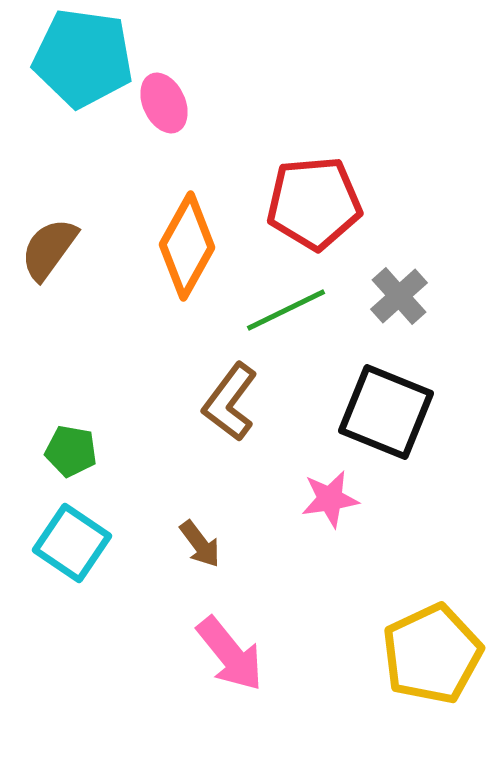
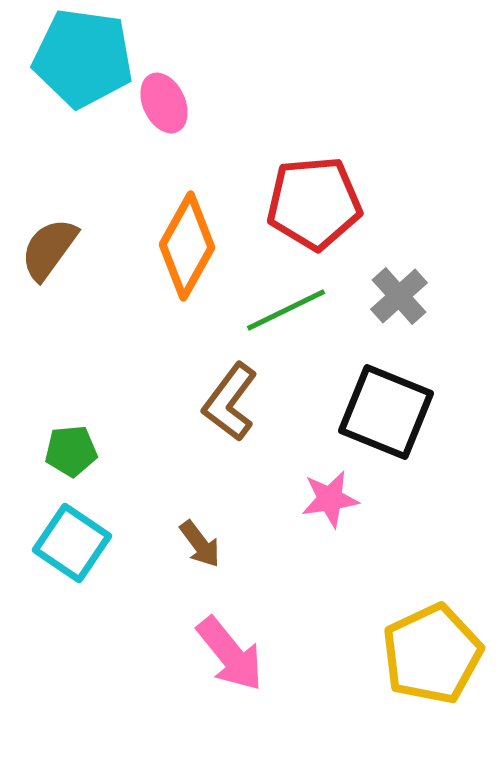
green pentagon: rotated 15 degrees counterclockwise
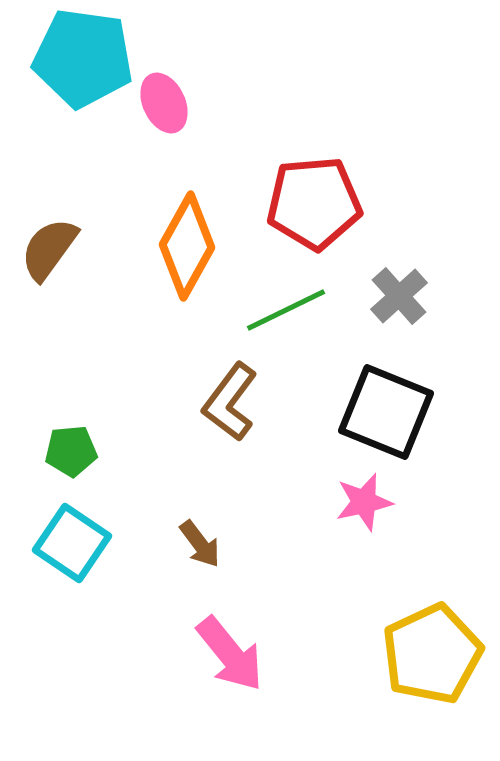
pink star: moved 34 px right, 3 px down; rotated 4 degrees counterclockwise
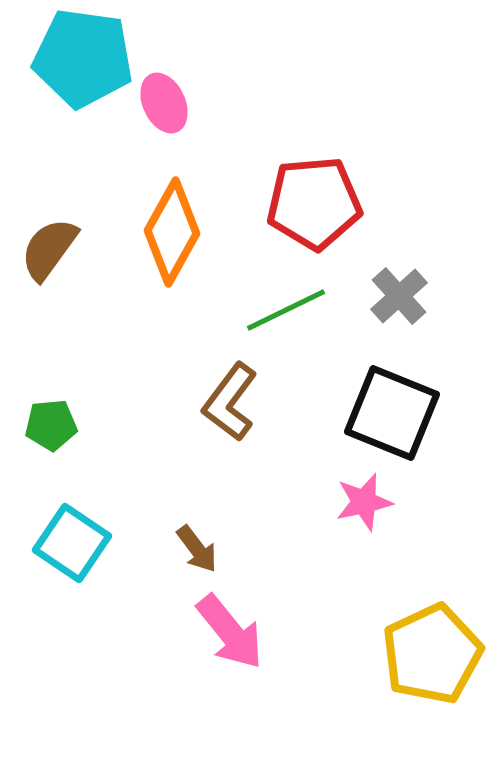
orange diamond: moved 15 px left, 14 px up
black square: moved 6 px right, 1 px down
green pentagon: moved 20 px left, 26 px up
brown arrow: moved 3 px left, 5 px down
pink arrow: moved 22 px up
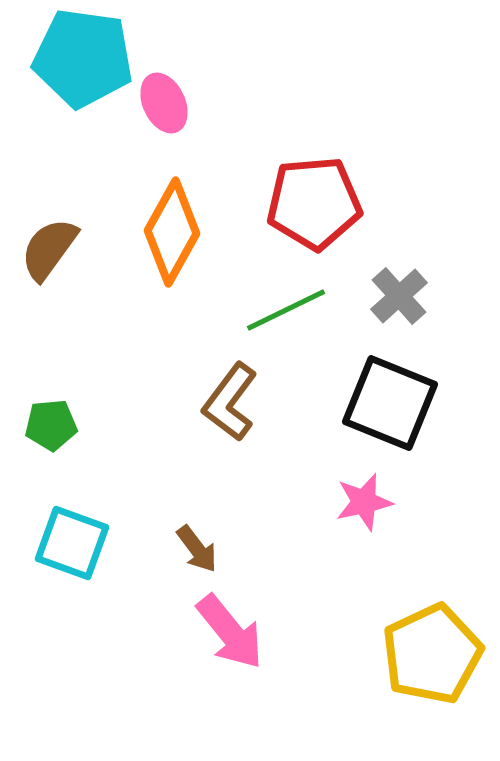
black square: moved 2 px left, 10 px up
cyan square: rotated 14 degrees counterclockwise
